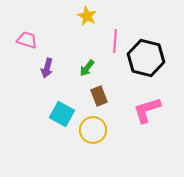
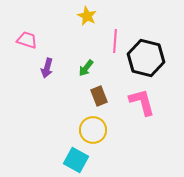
green arrow: moved 1 px left
pink L-shape: moved 5 px left, 8 px up; rotated 92 degrees clockwise
cyan square: moved 14 px right, 46 px down
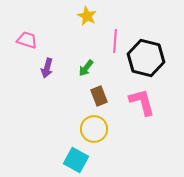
yellow circle: moved 1 px right, 1 px up
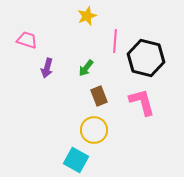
yellow star: rotated 24 degrees clockwise
yellow circle: moved 1 px down
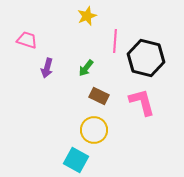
brown rectangle: rotated 42 degrees counterclockwise
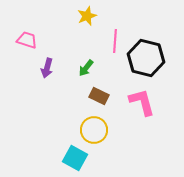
cyan square: moved 1 px left, 2 px up
